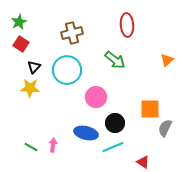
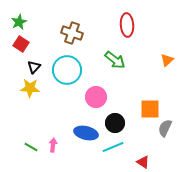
brown cross: rotated 35 degrees clockwise
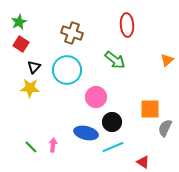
black circle: moved 3 px left, 1 px up
green line: rotated 16 degrees clockwise
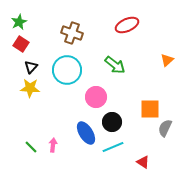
red ellipse: rotated 70 degrees clockwise
green arrow: moved 5 px down
black triangle: moved 3 px left
blue ellipse: rotated 45 degrees clockwise
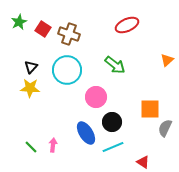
brown cross: moved 3 px left, 1 px down
red square: moved 22 px right, 15 px up
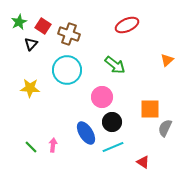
red square: moved 3 px up
black triangle: moved 23 px up
pink circle: moved 6 px right
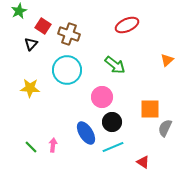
green star: moved 11 px up
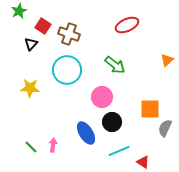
cyan line: moved 6 px right, 4 px down
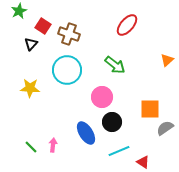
red ellipse: rotated 25 degrees counterclockwise
gray semicircle: rotated 30 degrees clockwise
